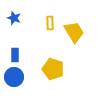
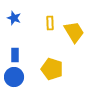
yellow pentagon: moved 1 px left
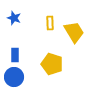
yellow pentagon: moved 5 px up
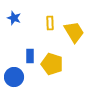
blue rectangle: moved 15 px right, 1 px down
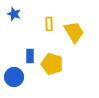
blue star: moved 4 px up
yellow rectangle: moved 1 px left, 1 px down
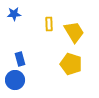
blue star: rotated 24 degrees counterclockwise
blue rectangle: moved 10 px left, 3 px down; rotated 16 degrees counterclockwise
yellow pentagon: moved 19 px right
blue circle: moved 1 px right, 3 px down
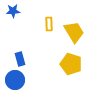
blue star: moved 1 px left, 3 px up
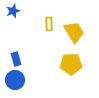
blue star: rotated 16 degrees counterclockwise
blue rectangle: moved 4 px left
yellow pentagon: rotated 20 degrees counterclockwise
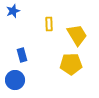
yellow trapezoid: moved 3 px right, 3 px down
blue rectangle: moved 6 px right, 4 px up
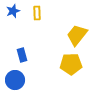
yellow rectangle: moved 12 px left, 11 px up
yellow trapezoid: rotated 110 degrees counterclockwise
